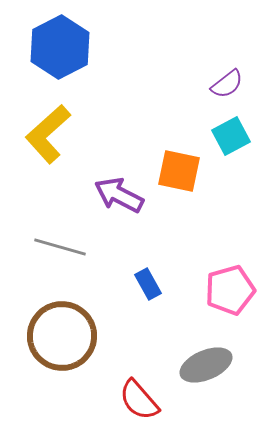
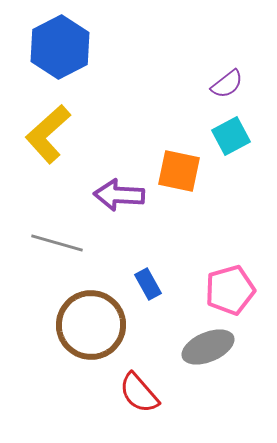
purple arrow: rotated 24 degrees counterclockwise
gray line: moved 3 px left, 4 px up
brown circle: moved 29 px right, 11 px up
gray ellipse: moved 2 px right, 18 px up
red semicircle: moved 7 px up
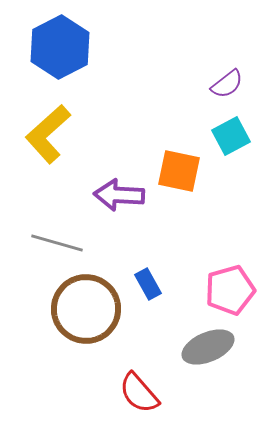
brown circle: moved 5 px left, 16 px up
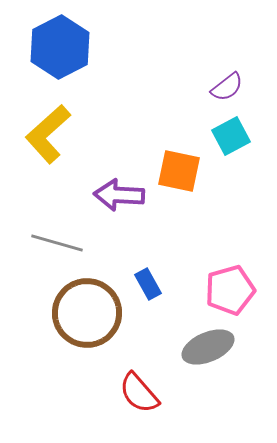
purple semicircle: moved 3 px down
brown circle: moved 1 px right, 4 px down
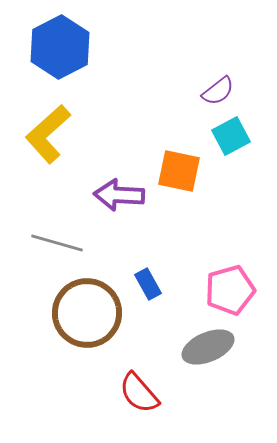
purple semicircle: moved 9 px left, 4 px down
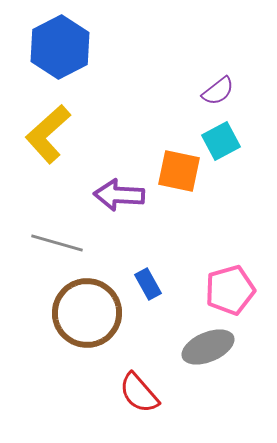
cyan square: moved 10 px left, 5 px down
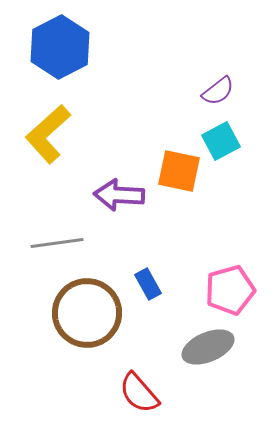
gray line: rotated 24 degrees counterclockwise
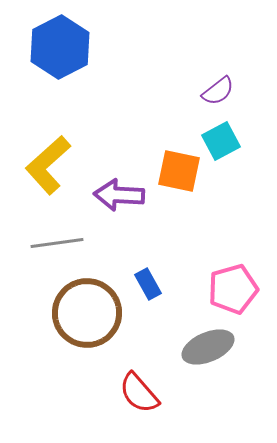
yellow L-shape: moved 31 px down
pink pentagon: moved 3 px right, 1 px up
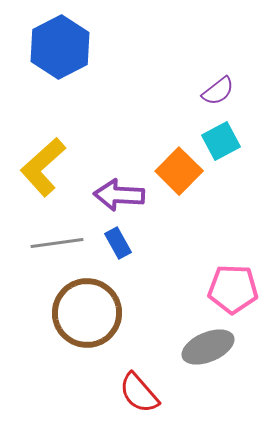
yellow L-shape: moved 5 px left, 2 px down
orange square: rotated 33 degrees clockwise
blue rectangle: moved 30 px left, 41 px up
pink pentagon: rotated 18 degrees clockwise
